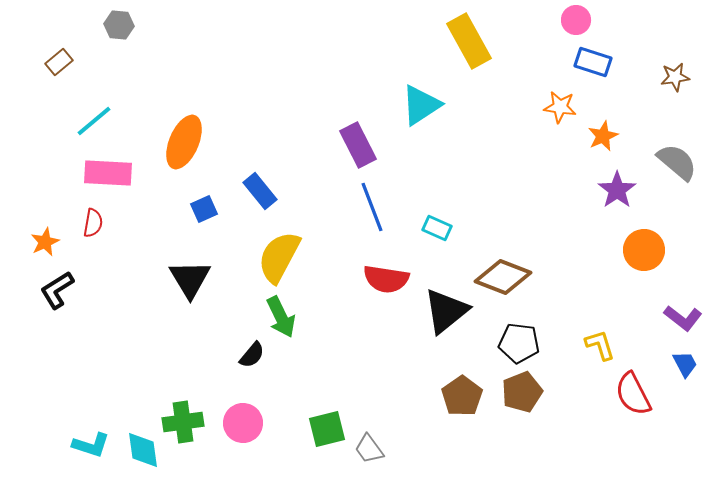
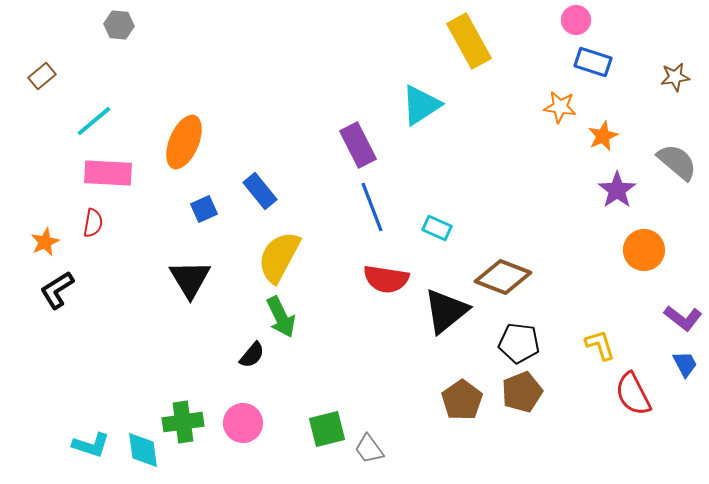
brown rectangle at (59, 62): moved 17 px left, 14 px down
brown pentagon at (462, 396): moved 4 px down
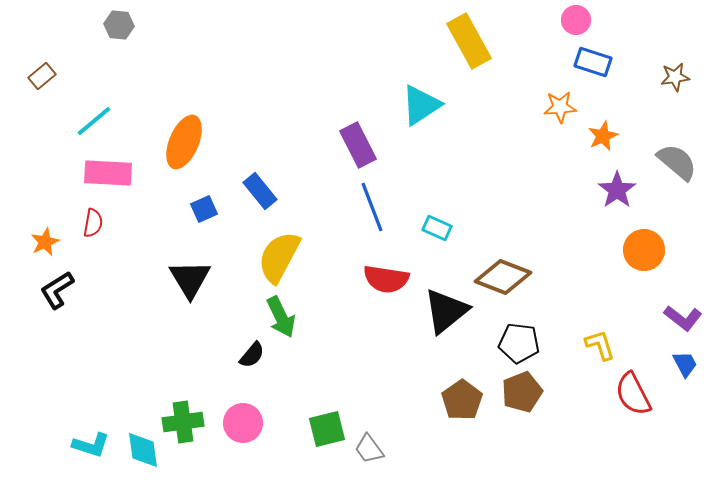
orange star at (560, 107): rotated 12 degrees counterclockwise
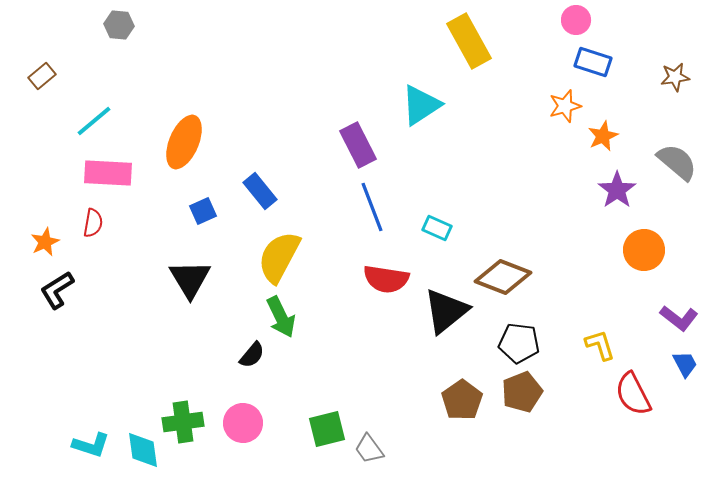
orange star at (560, 107): moved 5 px right, 1 px up; rotated 12 degrees counterclockwise
blue square at (204, 209): moved 1 px left, 2 px down
purple L-shape at (683, 318): moved 4 px left
